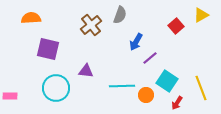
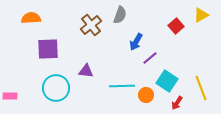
purple square: rotated 15 degrees counterclockwise
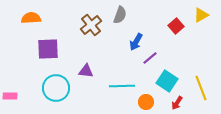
orange circle: moved 7 px down
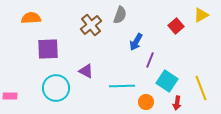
purple line: moved 2 px down; rotated 28 degrees counterclockwise
purple triangle: rotated 21 degrees clockwise
red arrow: rotated 24 degrees counterclockwise
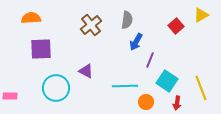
gray semicircle: moved 7 px right, 5 px down; rotated 12 degrees counterclockwise
purple square: moved 7 px left
cyan line: moved 3 px right
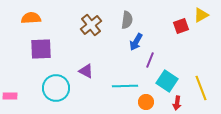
red square: moved 5 px right; rotated 21 degrees clockwise
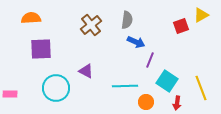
blue arrow: rotated 96 degrees counterclockwise
pink rectangle: moved 2 px up
